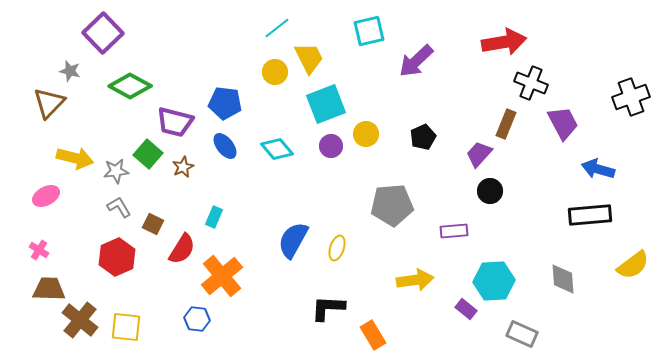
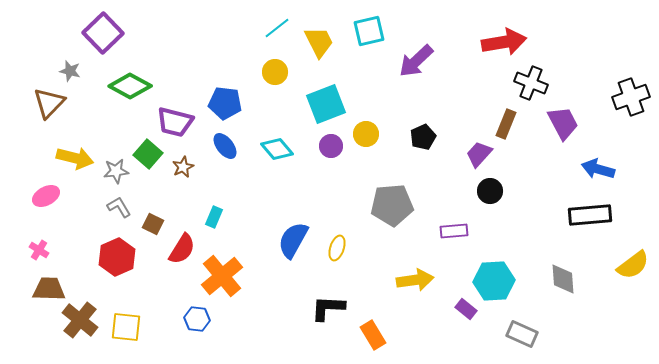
yellow trapezoid at (309, 58): moved 10 px right, 16 px up
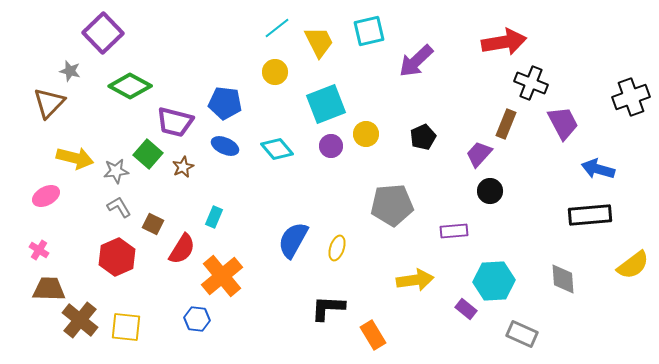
blue ellipse at (225, 146): rotated 28 degrees counterclockwise
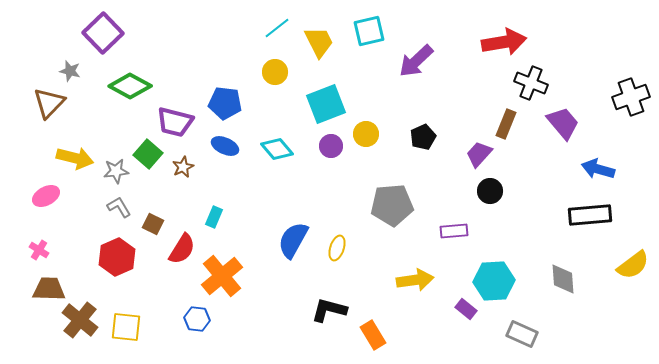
purple trapezoid at (563, 123): rotated 12 degrees counterclockwise
black L-shape at (328, 308): moved 1 px right, 2 px down; rotated 12 degrees clockwise
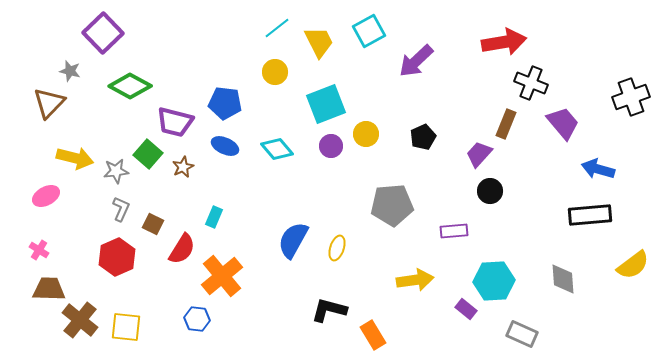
cyan square at (369, 31): rotated 16 degrees counterclockwise
gray L-shape at (119, 207): moved 2 px right, 2 px down; rotated 55 degrees clockwise
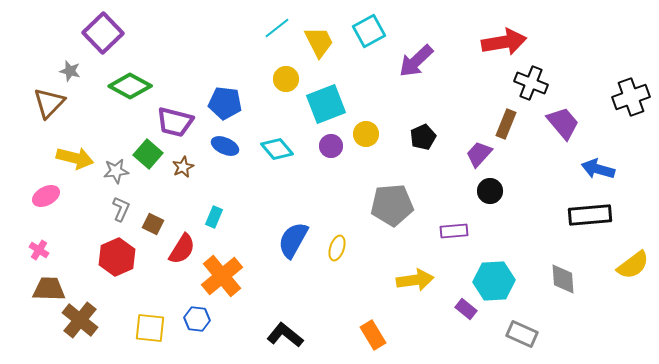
yellow circle at (275, 72): moved 11 px right, 7 px down
black L-shape at (329, 310): moved 44 px left, 25 px down; rotated 24 degrees clockwise
yellow square at (126, 327): moved 24 px right, 1 px down
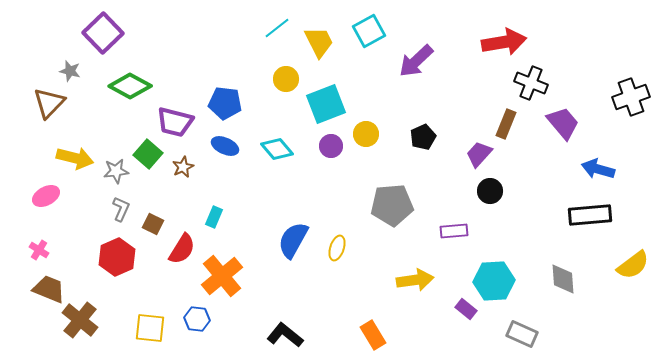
brown trapezoid at (49, 289): rotated 20 degrees clockwise
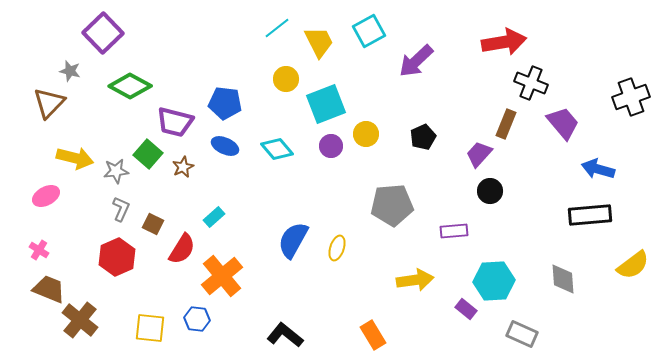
cyan rectangle at (214, 217): rotated 25 degrees clockwise
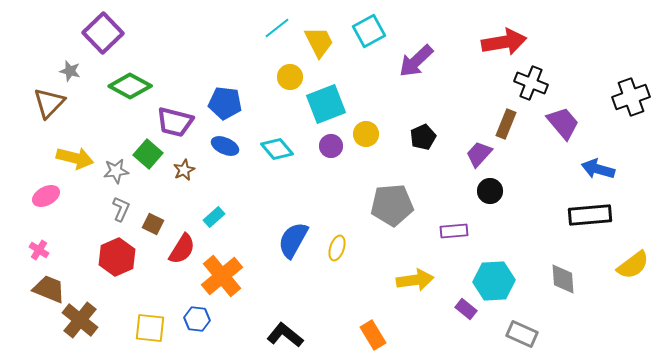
yellow circle at (286, 79): moved 4 px right, 2 px up
brown star at (183, 167): moved 1 px right, 3 px down
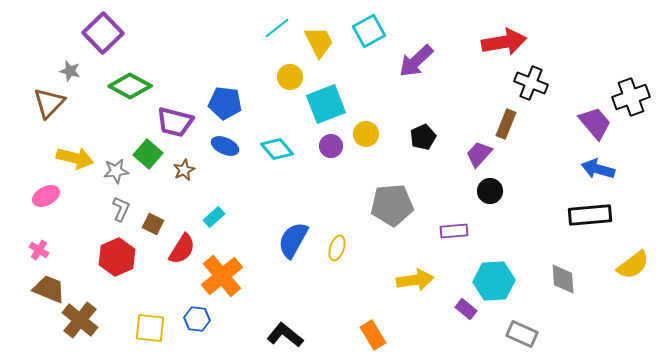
purple trapezoid at (563, 123): moved 32 px right
